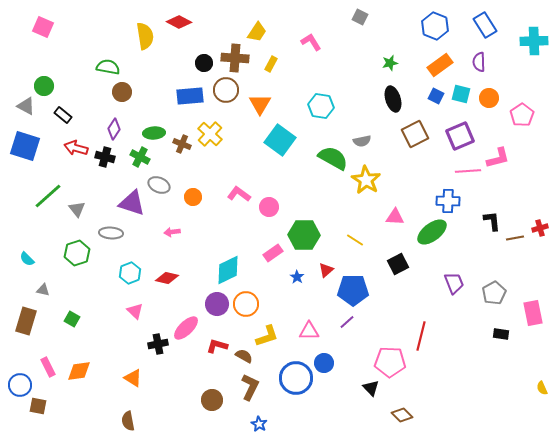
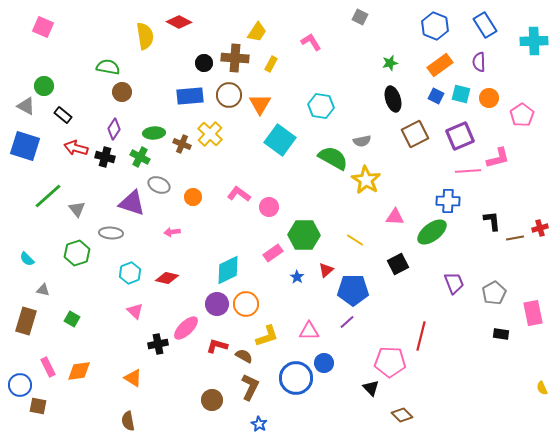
brown circle at (226, 90): moved 3 px right, 5 px down
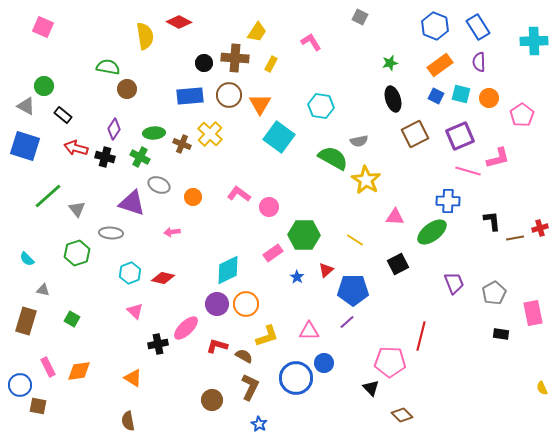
blue rectangle at (485, 25): moved 7 px left, 2 px down
brown circle at (122, 92): moved 5 px right, 3 px up
cyan square at (280, 140): moved 1 px left, 3 px up
gray semicircle at (362, 141): moved 3 px left
pink line at (468, 171): rotated 20 degrees clockwise
red diamond at (167, 278): moved 4 px left
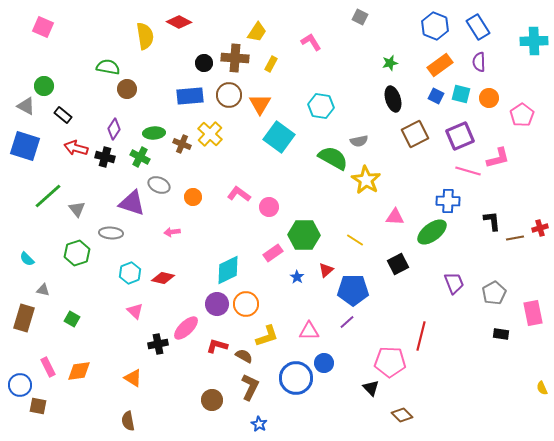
brown rectangle at (26, 321): moved 2 px left, 3 px up
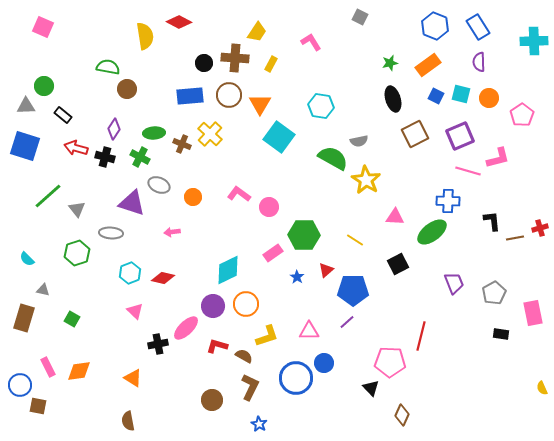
orange rectangle at (440, 65): moved 12 px left
gray triangle at (26, 106): rotated 30 degrees counterclockwise
purple circle at (217, 304): moved 4 px left, 2 px down
brown diamond at (402, 415): rotated 70 degrees clockwise
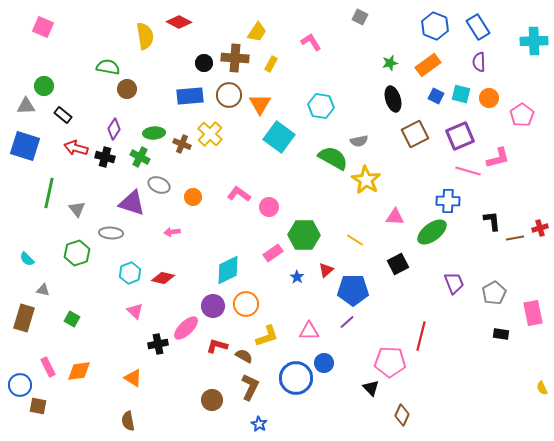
green line at (48, 196): moved 1 px right, 3 px up; rotated 36 degrees counterclockwise
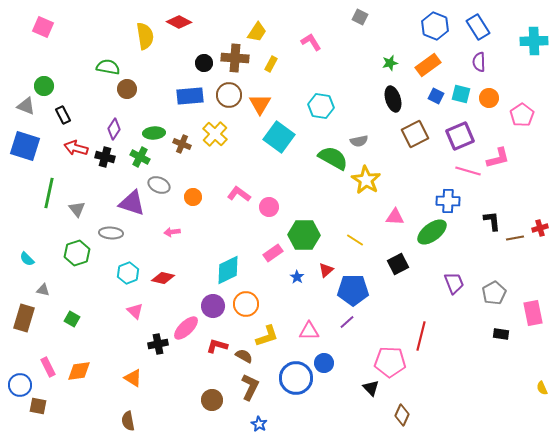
gray triangle at (26, 106): rotated 24 degrees clockwise
black rectangle at (63, 115): rotated 24 degrees clockwise
yellow cross at (210, 134): moved 5 px right
cyan hexagon at (130, 273): moved 2 px left
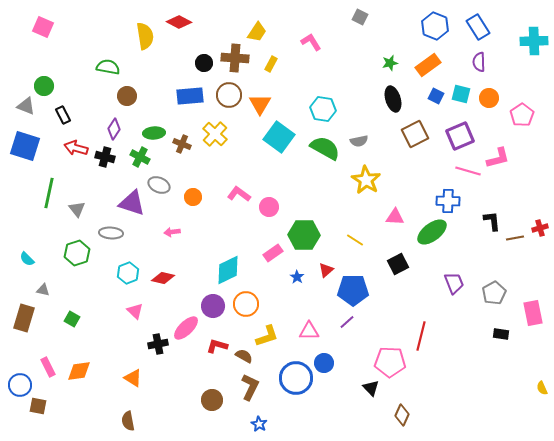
brown circle at (127, 89): moved 7 px down
cyan hexagon at (321, 106): moved 2 px right, 3 px down
green semicircle at (333, 158): moved 8 px left, 10 px up
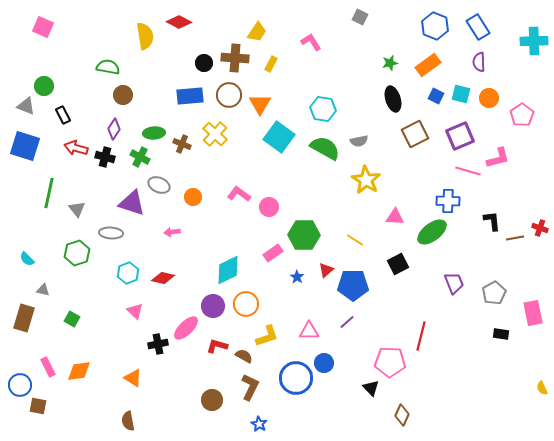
brown circle at (127, 96): moved 4 px left, 1 px up
red cross at (540, 228): rotated 35 degrees clockwise
blue pentagon at (353, 290): moved 5 px up
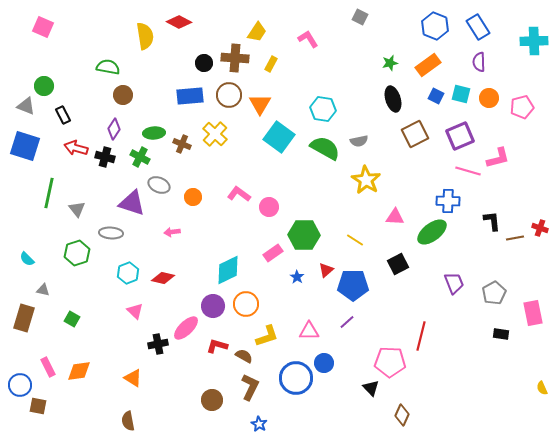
pink L-shape at (311, 42): moved 3 px left, 3 px up
pink pentagon at (522, 115): moved 8 px up; rotated 20 degrees clockwise
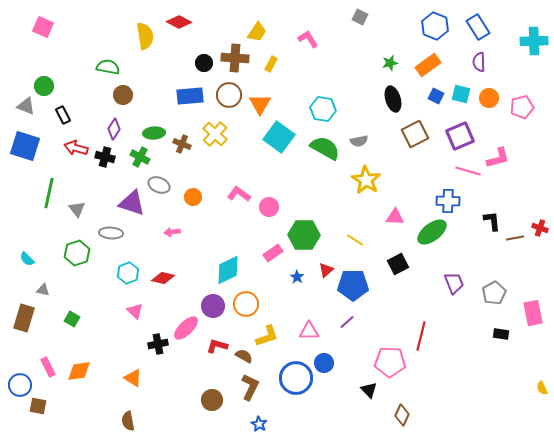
black triangle at (371, 388): moved 2 px left, 2 px down
